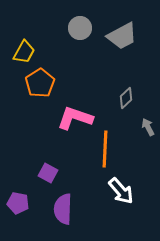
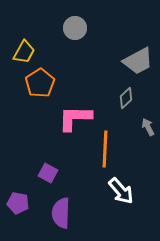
gray circle: moved 5 px left
gray trapezoid: moved 16 px right, 25 px down
pink L-shape: rotated 18 degrees counterclockwise
purple semicircle: moved 2 px left, 4 px down
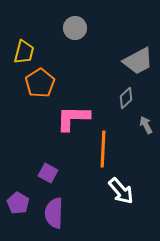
yellow trapezoid: rotated 15 degrees counterclockwise
pink L-shape: moved 2 px left
gray arrow: moved 2 px left, 2 px up
orange line: moved 2 px left
purple pentagon: rotated 20 degrees clockwise
purple semicircle: moved 7 px left
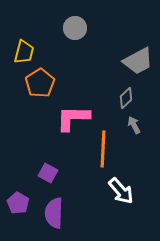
gray arrow: moved 12 px left
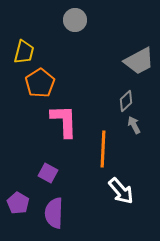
gray circle: moved 8 px up
gray trapezoid: moved 1 px right
gray diamond: moved 3 px down
pink L-shape: moved 9 px left, 3 px down; rotated 87 degrees clockwise
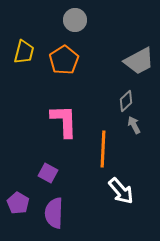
orange pentagon: moved 24 px right, 23 px up
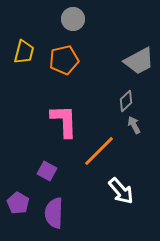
gray circle: moved 2 px left, 1 px up
orange pentagon: rotated 20 degrees clockwise
orange line: moved 4 px left, 2 px down; rotated 42 degrees clockwise
purple square: moved 1 px left, 2 px up
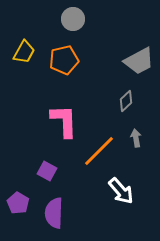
yellow trapezoid: rotated 15 degrees clockwise
gray arrow: moved 2 px right, 13 px down; rotated 18 degrees clockwise
